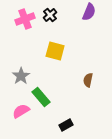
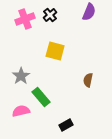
pink semicircle: rotated 18 degrees clockwise
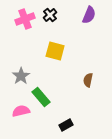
purple semicircle: moved 3 px down
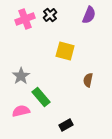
yellow square: moved 10 px right
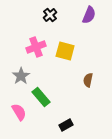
pink cross: moved 11 px right, 28 px down
pink semicircle: moved 2 px left, 1 px down; rotated 72 degrees clockwise
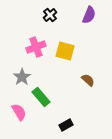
gray star: moved 1 px right, 1 px down
brown semicircle: rotated 120 degrees clockwise
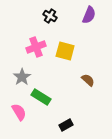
black cross: moved 1 px down; rotated 16 degrees counterclockwise
green rectangle: rotated 18 degrees counterclockwise
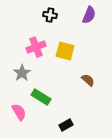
black cross: moved 1 px up; rotated 24 degrees counterclockwise
gray star: moved 4 px up
